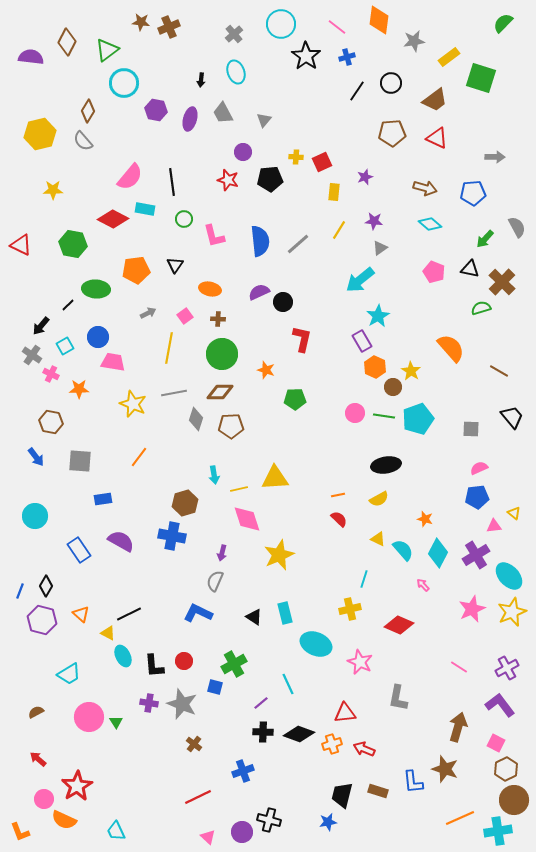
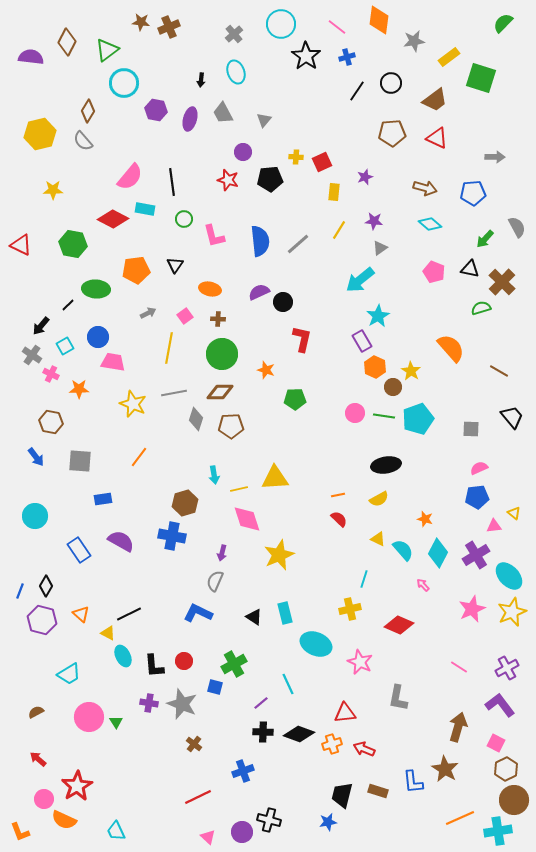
brown star at (445, 769): rotated 12 degrees clockwise
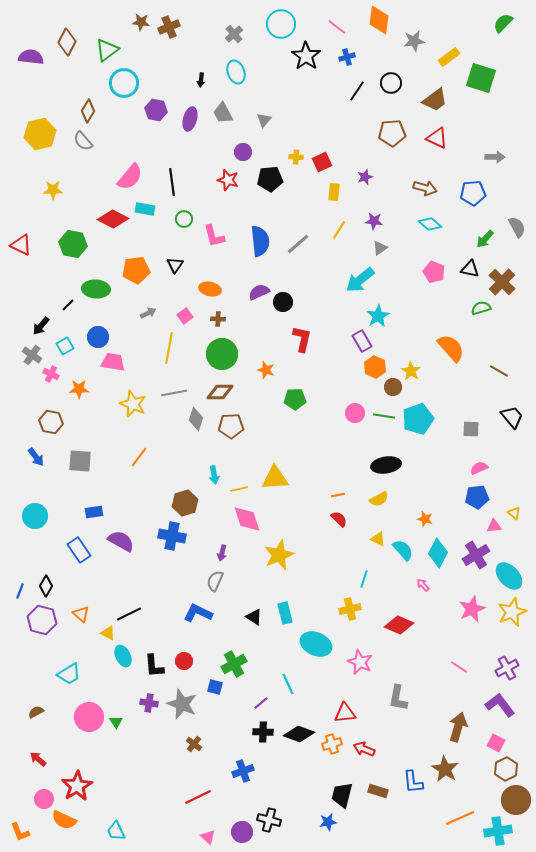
blue rectangle at (103, 499): moved 9 px left, 13 px down
brown circle at (514, 800): moved 2 px right
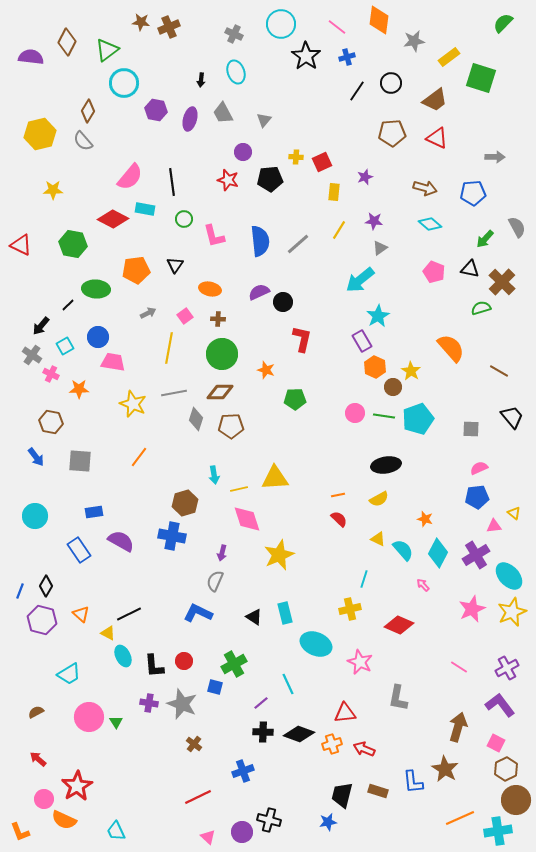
gray cross at (234, 34): rotated 24 degrees counterclockwise
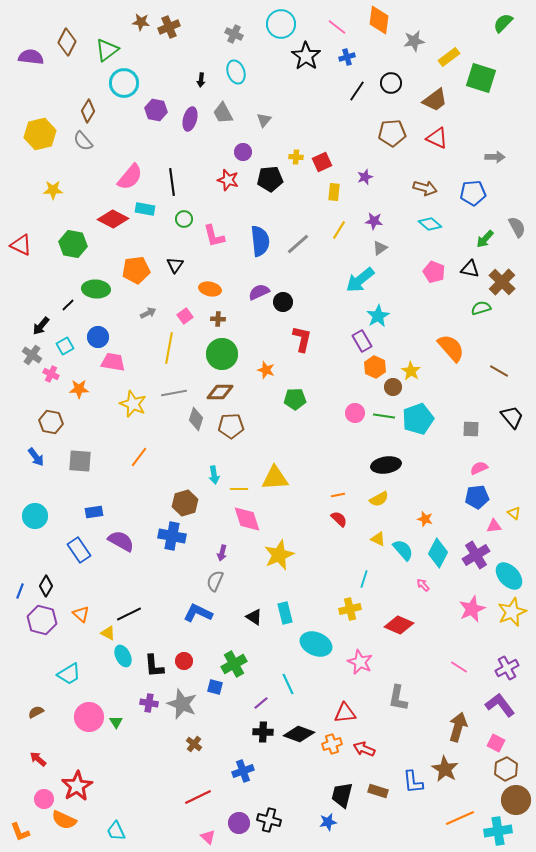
yellow line at (239, 489): rotated 12 degrees clockwise
purple circle at (242, 832): moved 3 px left, 9 px up
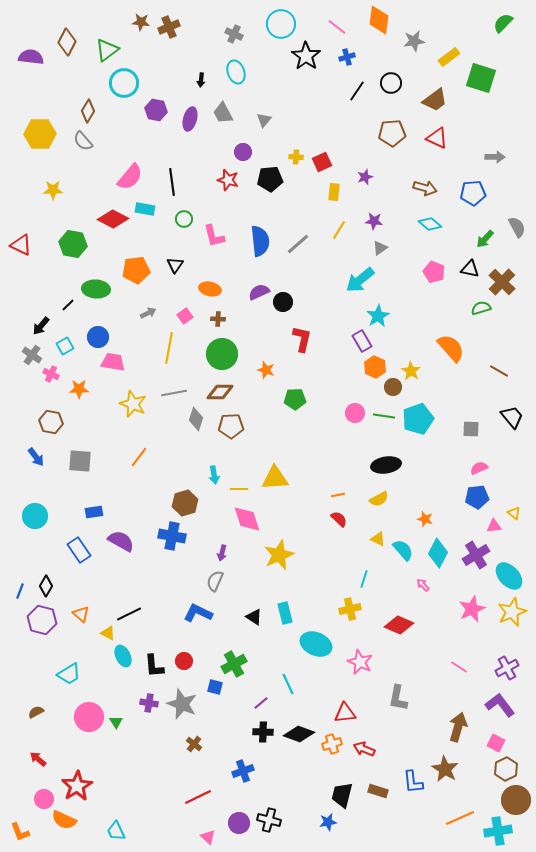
yellow hexagon at (40, 134): rotated 12 degrees clockwise
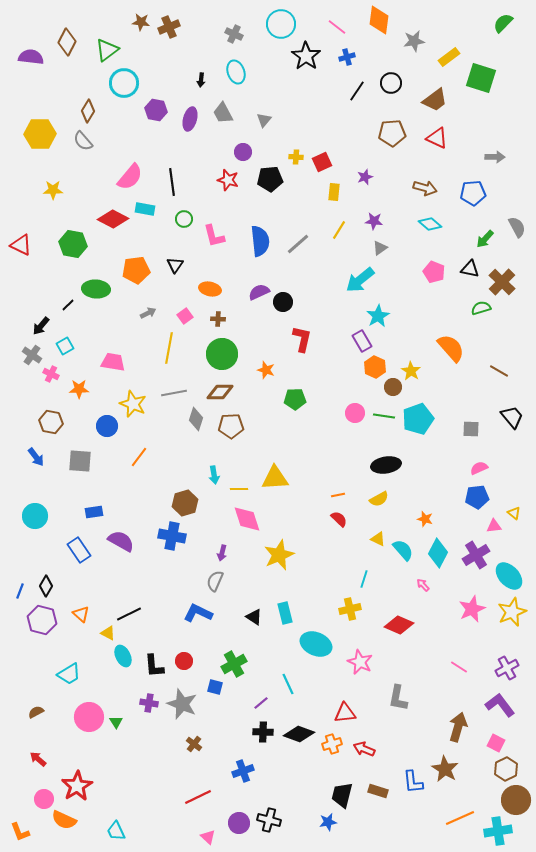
blue circle at (98, 337): moved 9 px right, 89 px down
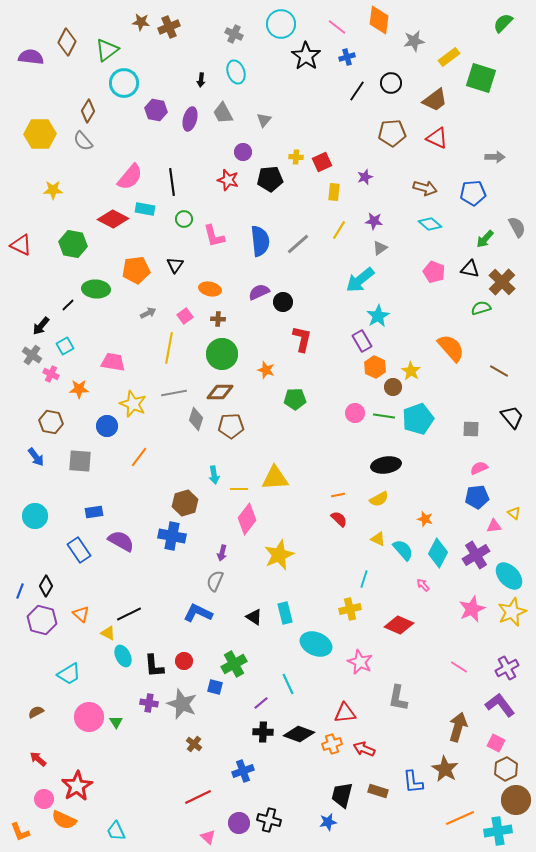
pink diamond at (247, 519): rotated 56 degrees clockwise
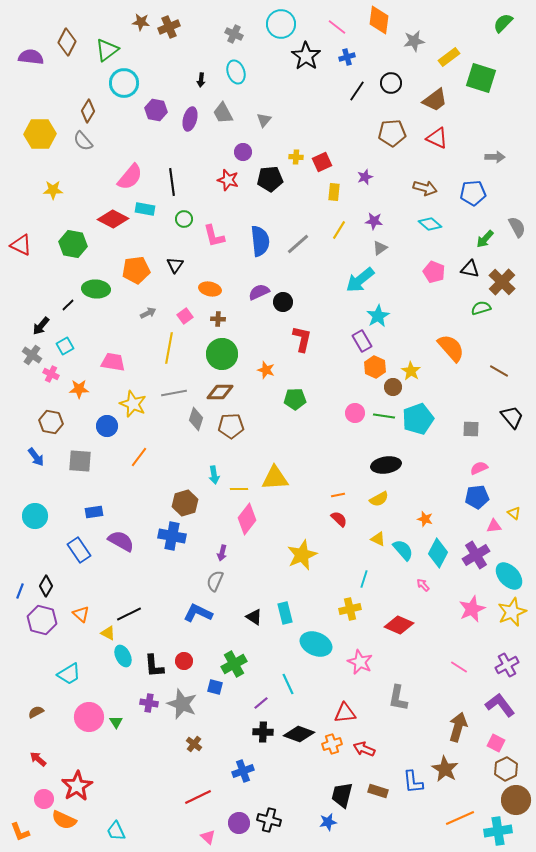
yellow star at (279, 555): moved 23 px right
purple cross at (507, 668): moved 3 px up
